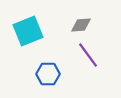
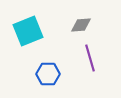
purple line: moved 2 px right, 3 px down; rotated 20 degrees clockwise
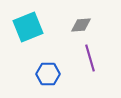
cyan square: moved 4 px up
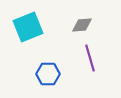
gray diamond: moved 1 px right
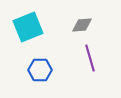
blue hexagon: moved 8 px left, 4 px up
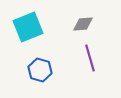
gray diamond: moved 1 px right, 1 px up
blue hexagon: rotated 15 degrees clockwise
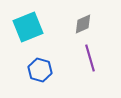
gray diamond: rotated 20 degrees counterclockwise
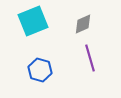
cyan square: moved 5 px right, 6 px up
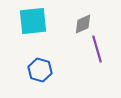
cyan square: rotated 16 degrees clockwise
purple line: moved 7 px right, 9 px up
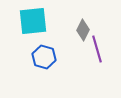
gray diamond: moved 6 px down; rotated 40 degrees counterclockwise
blue hexagon: moved 4 px right, 13 px up
